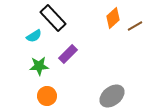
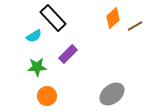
green star: moved 2 px left, 1 px down
gray ellipse: moved 2 px up
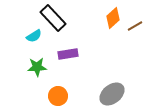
purple rectangle: rotated 36 degrees clockwise
orange circle: moved 11 px right
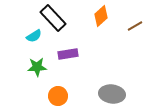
orange diamond: moved 12 px left, 2 px up
gray ellipse: rotated 45 degrees clockwise
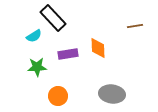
orange diamond: moved 3 px left, 32 px down; rotated 50 degrees counterclockwise
brown line: rotated 21 degrees clockwise
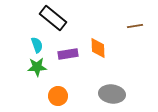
black rectangle: rotated 8 degrees counterclockwise
cyan semicircle: moved 3 px right, 9 px down; rotated 77 degrees counterclockwise
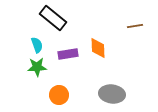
orange circle: moved 1 px right, 1 px up
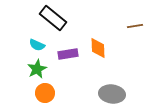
cyan semicircle: rotated 133 degrees clockwise
green star: moved 2 px down; rotated 24 degrees counterclockwise
orange circle: moved 14 px left, 2 px up
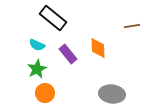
brown line: moved 3 px left
purple rectangle: rotated 60 degrees clockwise
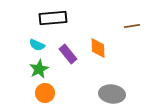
black rectangle: rotated 44 degrees counterclockwise
green star: moved 2 px right
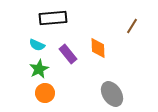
brown line: rotated 49 degrees counterclockwise
gray ellipse: rotated 50 degrees clockwise
